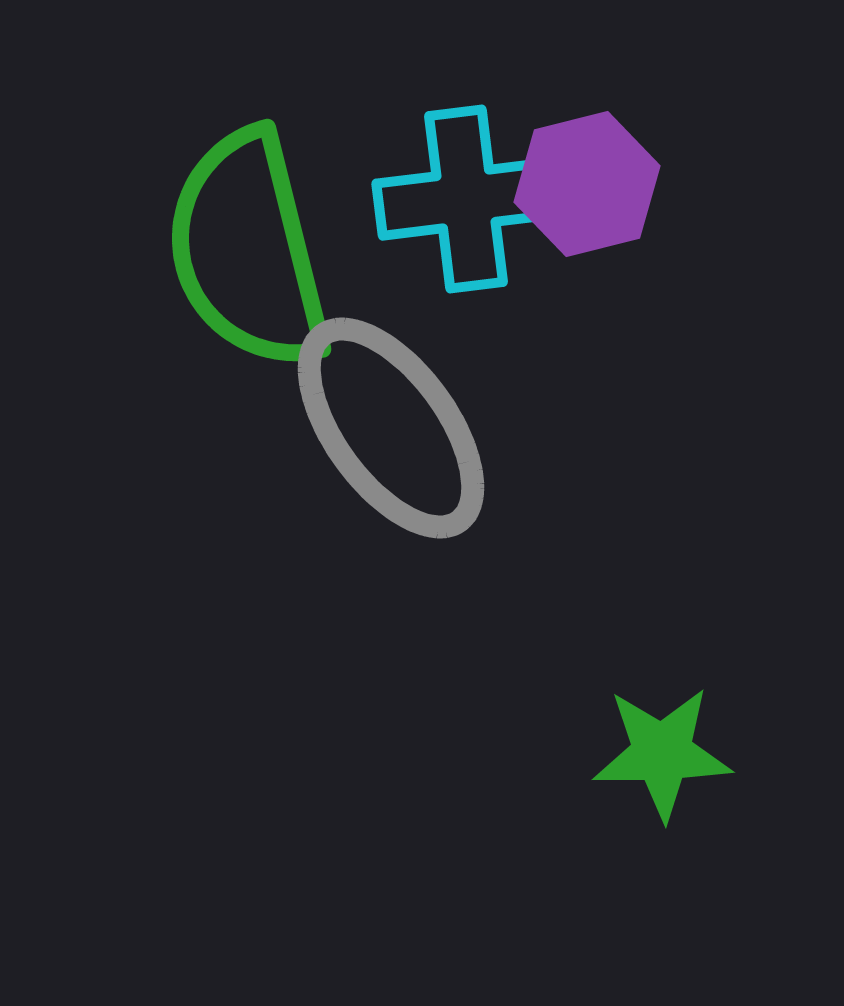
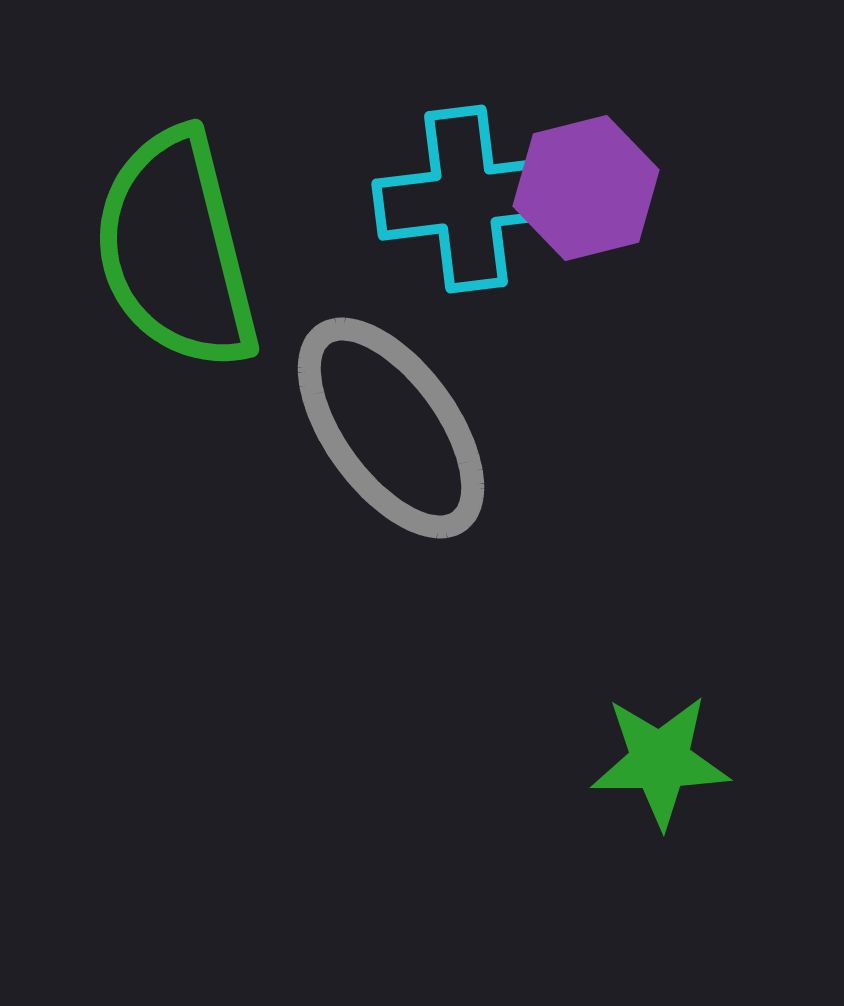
purple hexagon: moved 1 px left, 4 px down
green semicircle: moved 72 px left
green star: moved 2 px left, 8 px down
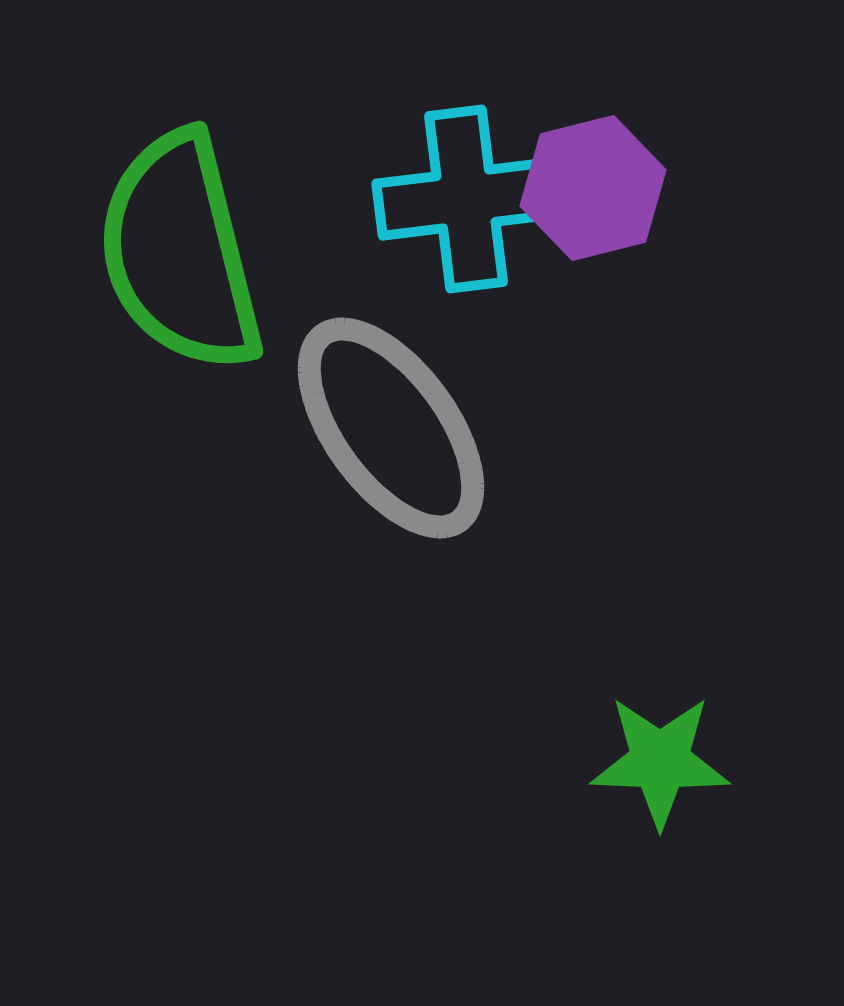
purple hexagon: moved 7 px right
green semicircle: moved 4 px right, 2 px down
green star: rotated 3 degrees clockwise
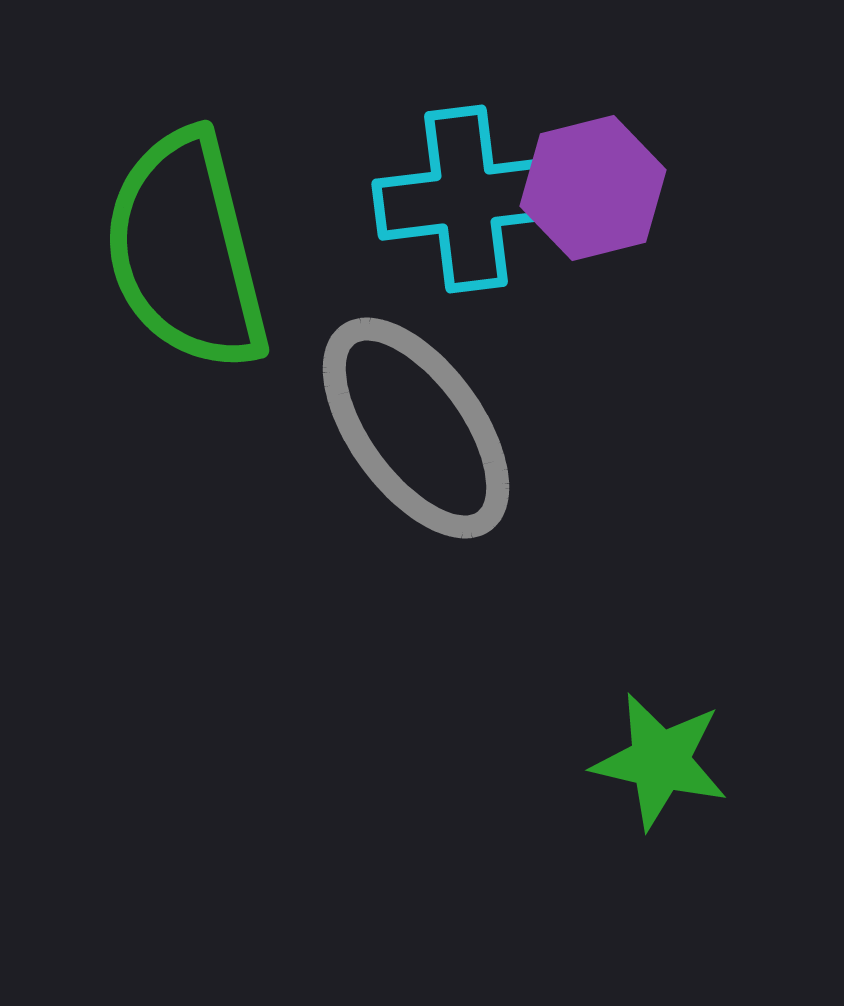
green semicircle: moved 6 px right, 1 px up
gray ellipse: moved 25 px right
green star: rotated 11 degrees clockwise
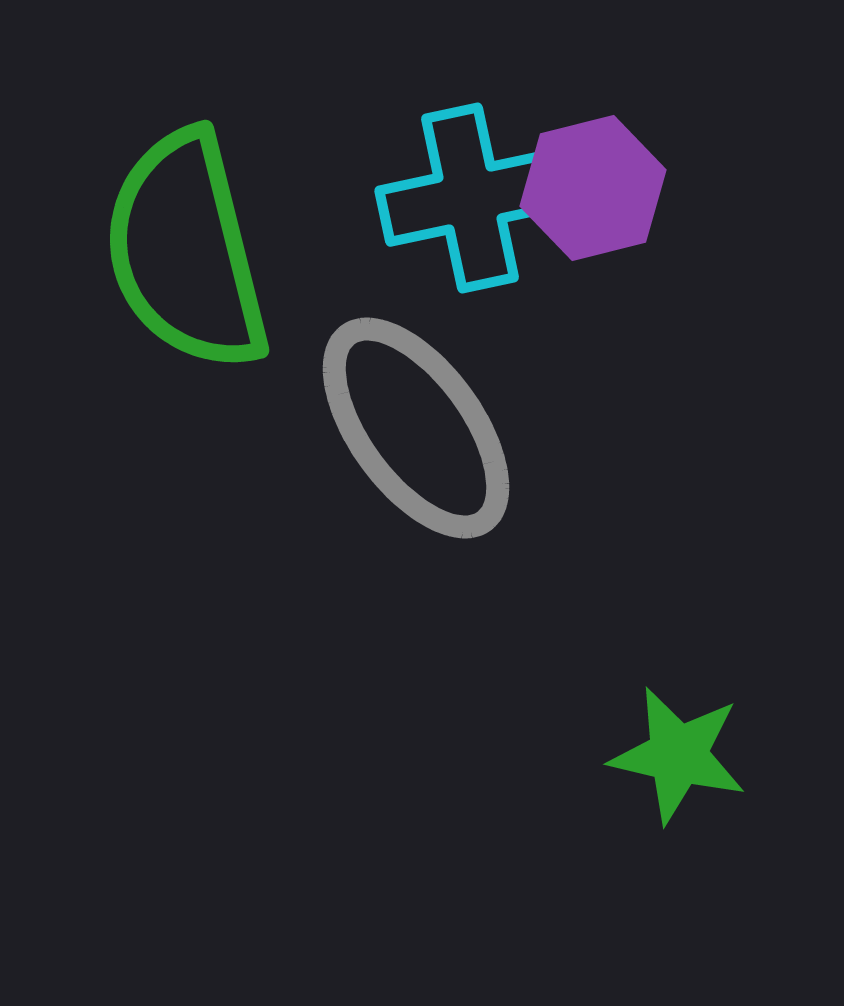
cyan cross: moved 4 px right, 1 px up; rotated 5 degrees counterclockwise
green star: moved 18 px right, 6 px up
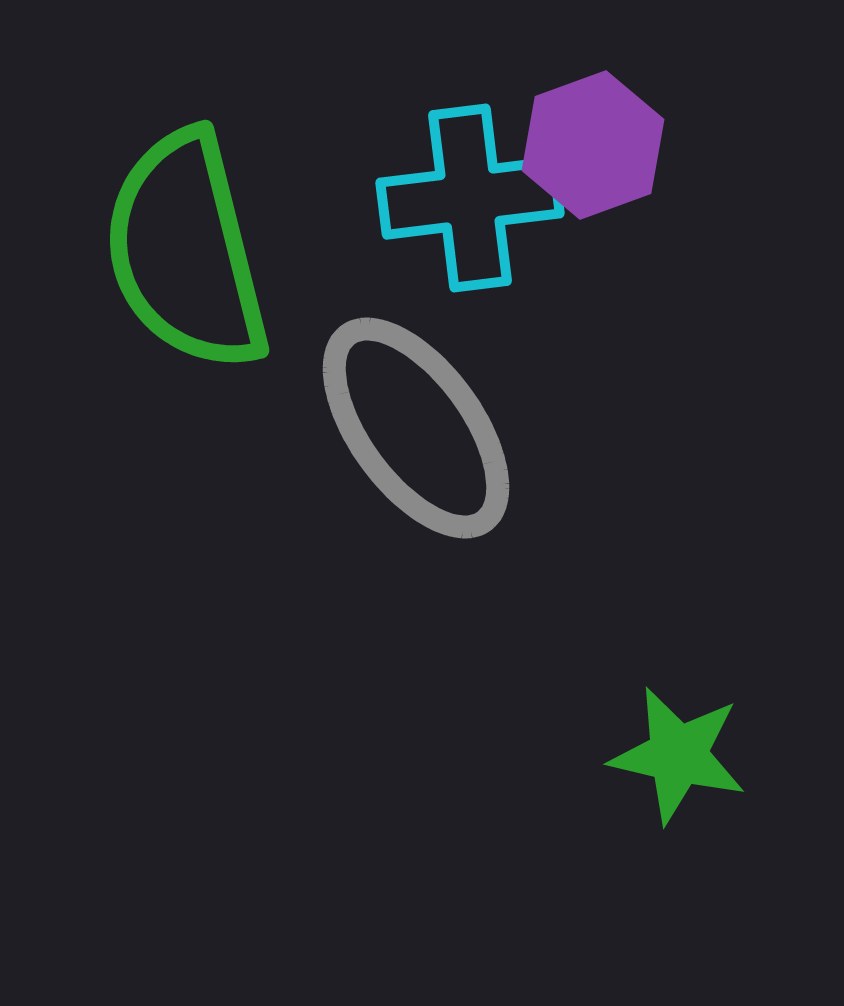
purple hexagon: moved 43 px up; rotated 6 degrees counterclockwise
cyan cross: rotated 5 degrees clockwise
